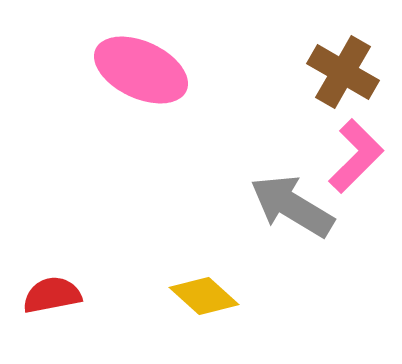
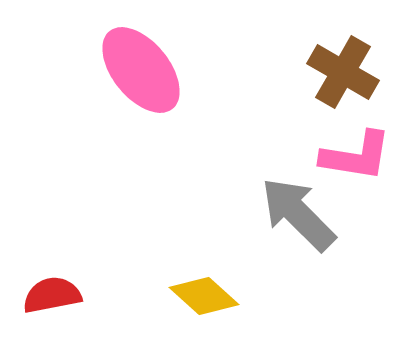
pink ellipse: rotated 26 degrees clockwise
pink L-shape: rotated 54 degrees clockwise
gray arrow: moved 6 px right, 8 px down; rotated 14 degrees clockwise
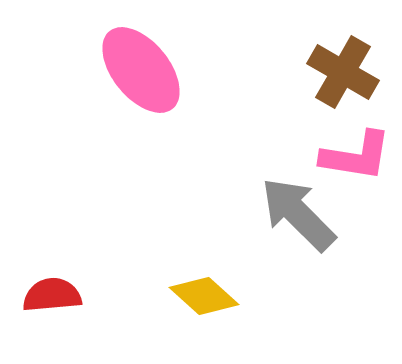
red semicircle: rotated 6 degrees clockwise
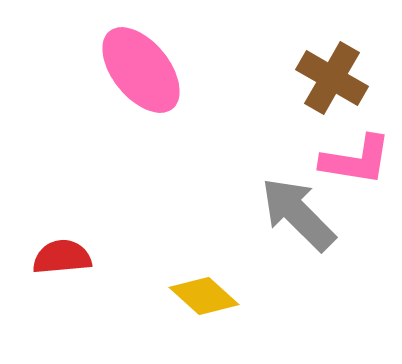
brown cross: moved 11 px left, 6 px down
pink L-shape: moved 4 px down
red semicircle: moved 10 px right, 38 px up
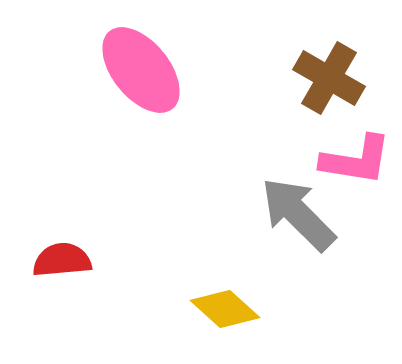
brown cross: moved 3 px left
red semicircle: moved 3 px down
yellow diamond: moved 21 px right, 13 px down
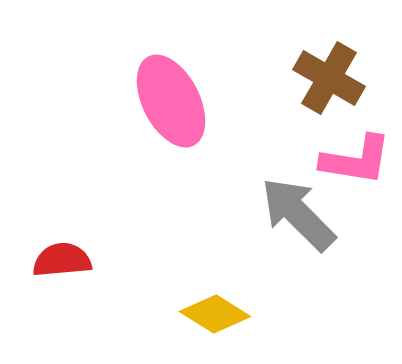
pink ellipse: moved 30 px right, 31 px down; rotated 12 degrees clockwise
yellow diamond: moved 10 px left, 5 px down; rotated 10 degrees counterclockwise
